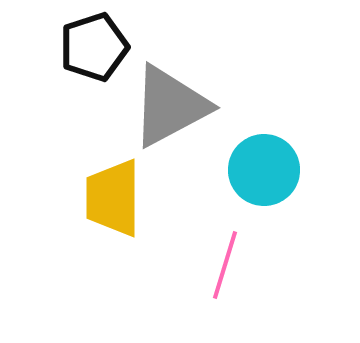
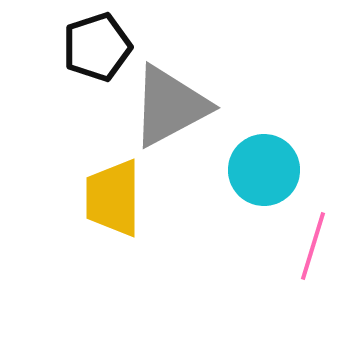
black pentagon: moved 3 px right
pink line: moved 88 px right, 19 px up
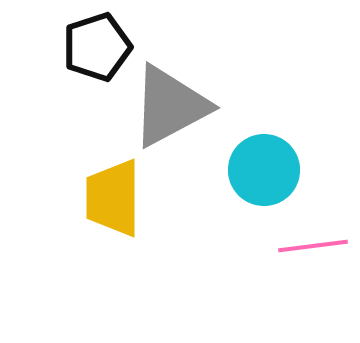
pink line: rotated 66 degrees clockwise
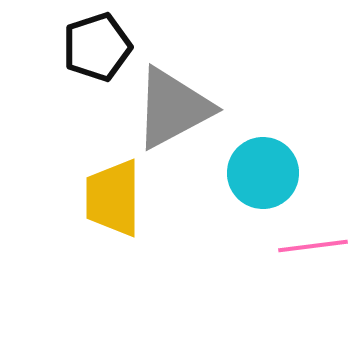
gray triangle: moved 3 px right, 2 px down
cyan circle: moved 1 px left, 3 px down
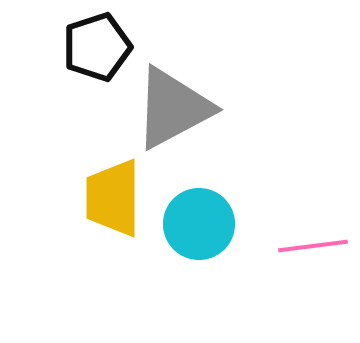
cyan circle: moved 64 px left, 51 px down
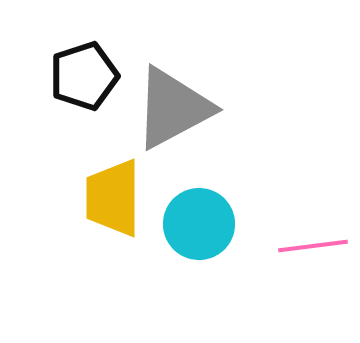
black pentagon: moved 13 px left, 29 px down
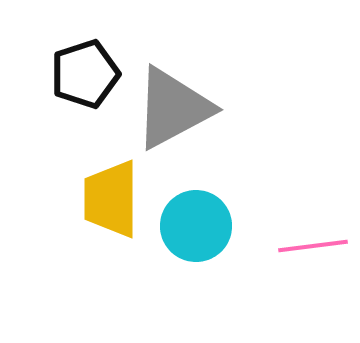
black pentagon: moved 1 px right, 2 px up
yellow trapezoid: moved 2 px left, 1 px down
cyan circle: moved 3 px left, 2 px down
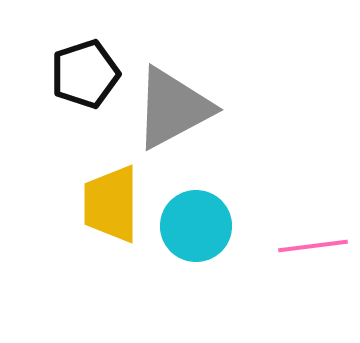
yellow trapezoid: moved 5 px down
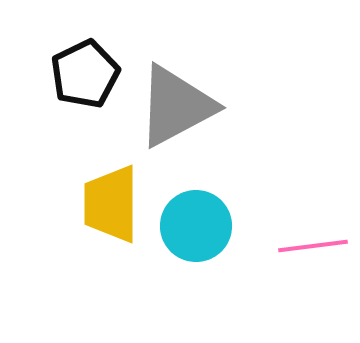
black pentagon: rotated 8 degrees counterclockwise
gray triangle: moved 3 px right, 2 px up
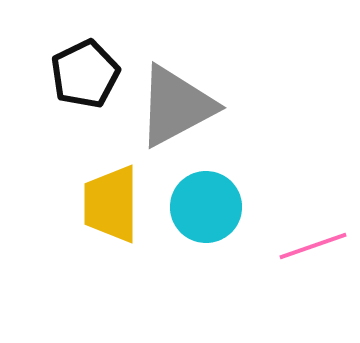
cyan circle: moved 10 px right, 19 px up
pink line: rotated 12 degrees counterclockwise
